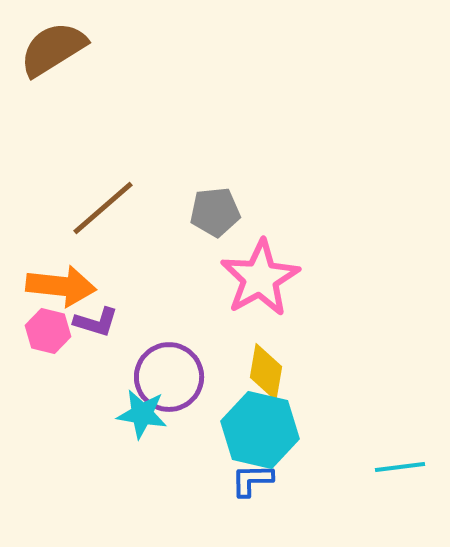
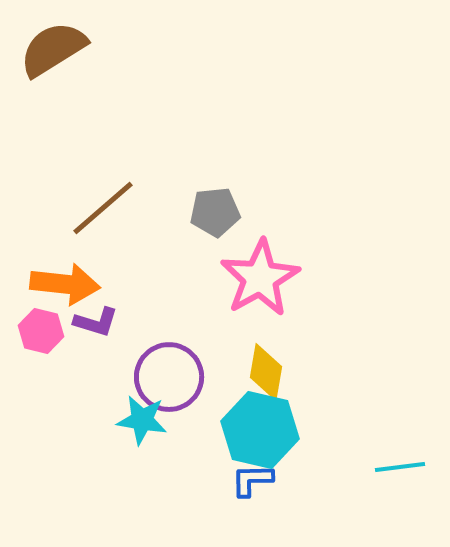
orange arrow: moved 4 px right, 2 px up
pink hexagon: moved 7 px left
cyan star: moved 6 px down
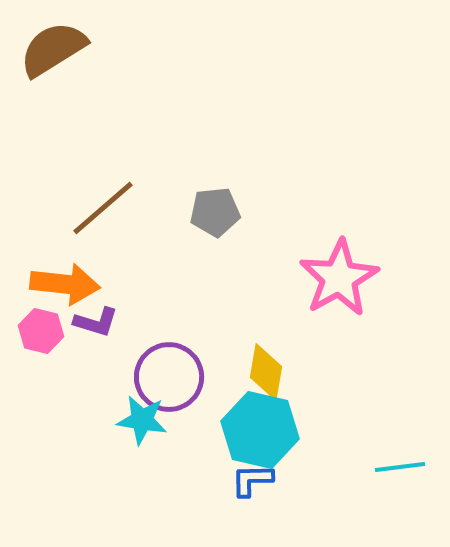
pink star: moved 79 px right
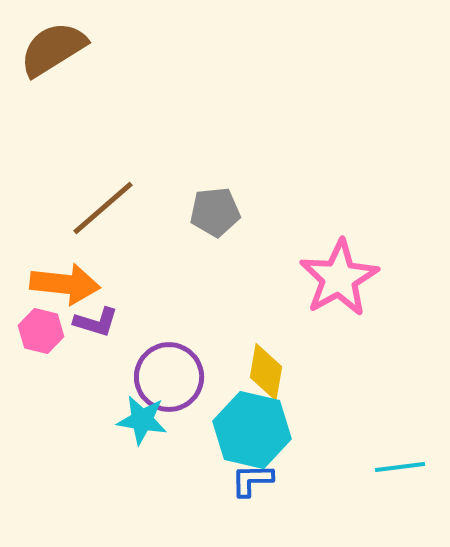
cyan hexagon: moved 8 px left
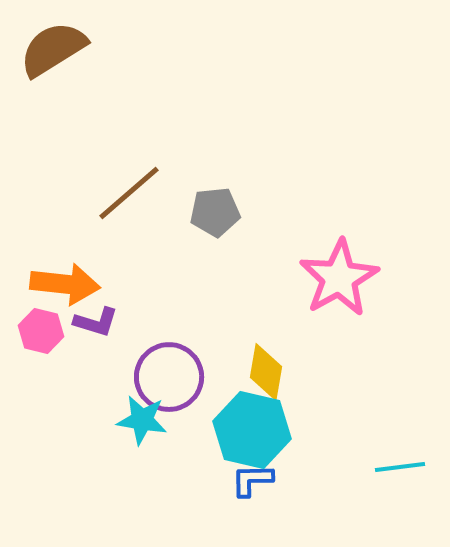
brown line: moved 26 px right, 15 px up
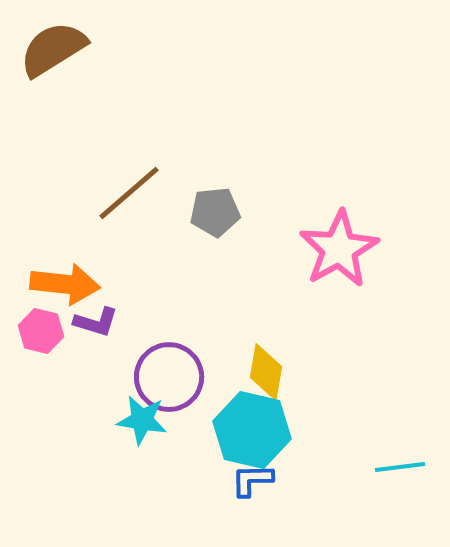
pink star: moved 29 px up
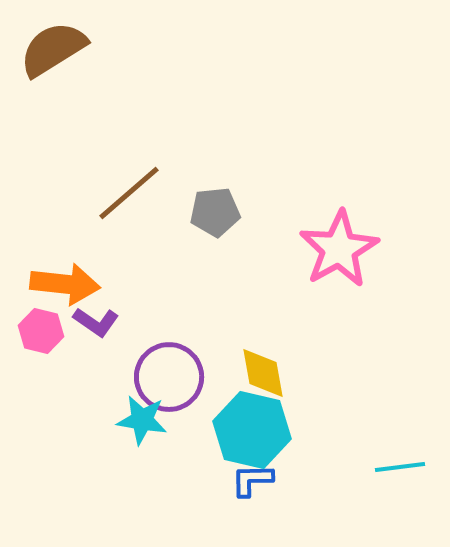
purple L-shape: rotated 18 degrees clockwise
yellow diamond: moved 3 px left, 1 px down; rotated 20 degrees counterclockwise
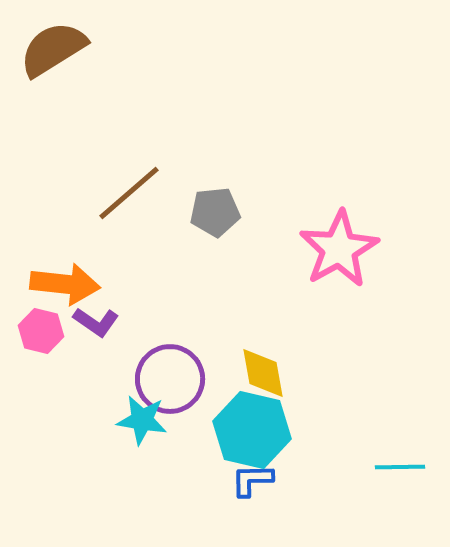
purple circle: moved 1 px right, 2 px down
cyan line: rotated 6 degrees clockwise
